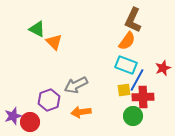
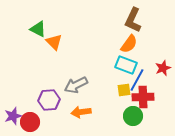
green triangle: moved 1 px right
orange semicircle: moved 2 px right, 3 px down
purple hexagon: rotated 15 degrees clockwise
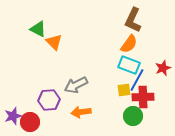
cyan rectangle: moved 3 px right
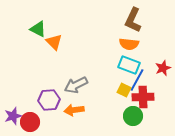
orange semicircle: rotated 60 degrees clockwise
yellow square: rotated 32 degrees clockwise
orange arrow: moved 7 px left, 2 px up
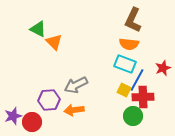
cyan rectangle: moved 4 px left, 1 px up
red circle: moved 2 px right
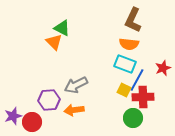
green triangle: moved 24 px right, 1 px up
green circle: moved 2 px down
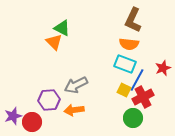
red cross: rotated 25 degrees counterclockwise
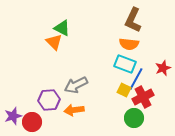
blue line: moved 1 px left, 1 px up
green circle: moved 1 px right
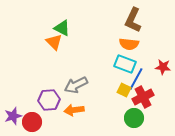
red star: moved 1 px up; rotated 28 degrees clockwise
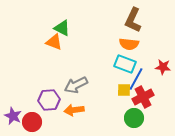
orange triangle: rotated 24 degrees counterclockwise
yellow square: rotated 24 degrees counterclockwise
purple star: rotated 30 degrees counterclockwise
